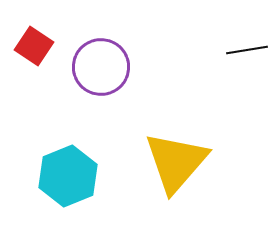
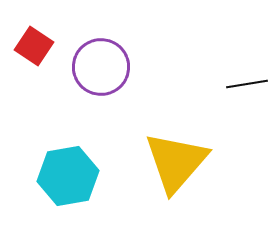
black line: moved 34 px down
cyan hexagon: rotated 12 degrees clockwise
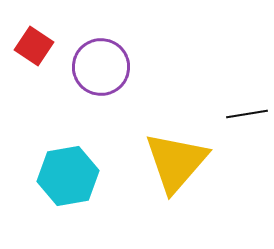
black line: moved 30 px down
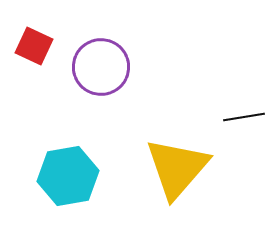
red square: rotated 9 degrees counterclockwise
black line: moved 3 px left, 3 px down
yellow triangle: moved 1 px right, 6 px down
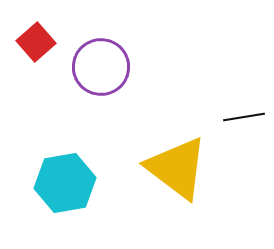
red square: moved 2 px right, 4 px up; rotated 24 degrees clockwise
yellow triangle: rotated 34 degrees counterclockwise
cyan hexagon: moved 3 px left, 7 px down
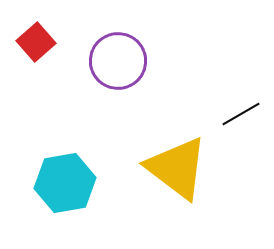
purple circle: moved 17 px right, 6 px up
black line: moved 3 px left, 3 px up; rotated 21 degrees counterclockwise
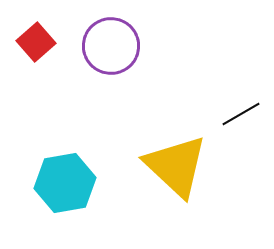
purple circle: moved 7 px left, 15 px up
yellow triangle: moved 1 px left, 2 px up; rotated 6 degrees clockwise
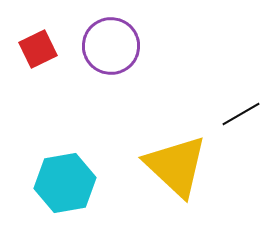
red square: moved 2 px right, 7 px down; rotated 15 degrees clockwise
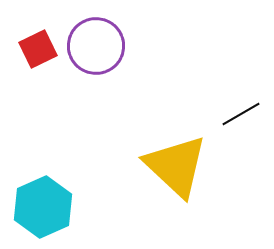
purple circle: moved 15 px left
cyan hexagon: moved 22 px left, 24 px down; rotated 14 degrees counterclockwise
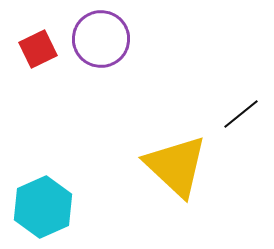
purple circle: moved 5 px right, 7 px up
black line: rotated 9 degrees counterclockwise
